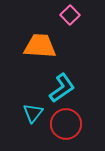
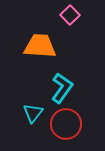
cyan L-shape: rotated 20 degrees counterclockwise
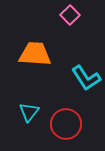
orange trapezoid: moved 5 px left, 8 px down
cyan L-shape: moved 24 px right, 10 px up; rotated 112 degrees clockwise
cyan triangle: moved 4 px left, 1 px up
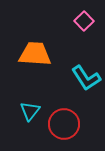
pink square: moved 14 px right, 6 px down
cyan triangle: moved 1 px right, 1 px up
red circle: moved 2 px left
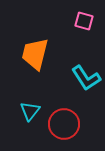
pink square: rotated 30 degrees counterclockwise
orange trapezoid: rotated 80 degrees counterclockwise
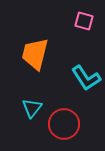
cyan triangle: moved 2 px right, 3 px up
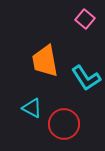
pink square: moved 1 px right, 2 px up; rotated 24 degrees clockwise
orange trapezoid: moved 10 px right, 7 px down; rotated 24 degrees counterclockwise
cyan triangle: rotated 40 degrees counterclockwise
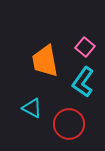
pink square: moved 28 px down
cyan L-shape: moved 3 px left, 4 px down; rotated 68 degrees clockwise
red circle: moved 5 px right
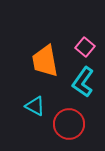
cyan triangle: moved 3 px right, 2 px up
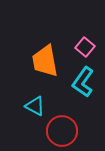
red circle: moved 7 px left, 7 px down
